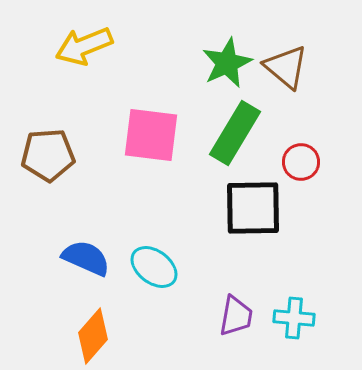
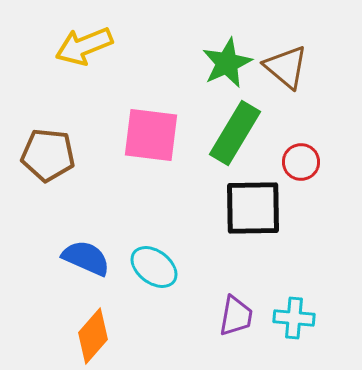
brown pentagon: rotated 10 degrees clockwise
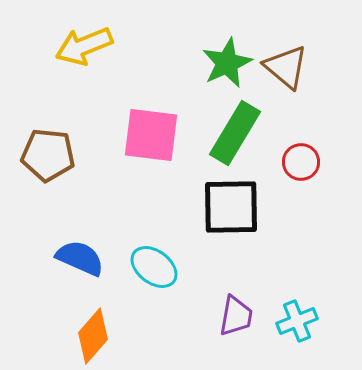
black square: moved 22 px left, 1 px up
blue semicircle: moved 6 px left
cyan cross: moved 3 px right, 3 px down; rotated 27 degrees counterclockwise
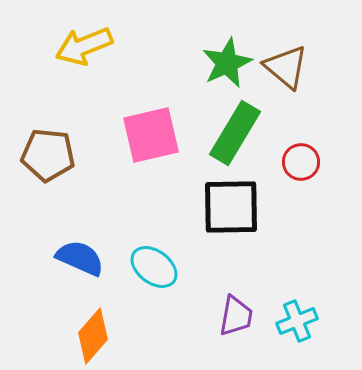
pink square: rotated 20 degrees counterclockwise
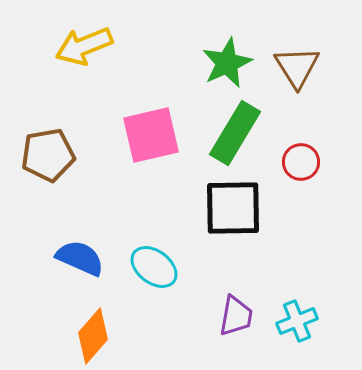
brown triangle: moved 11 px right; rotated 18 degrees clockwise
brown pentagon: rotated 16 degrees counterclockwise
black square: moved 2 px right, 1 px down
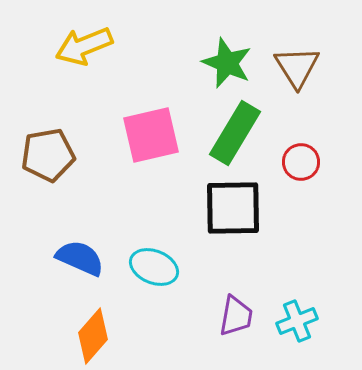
green star: rotated 24 degrees counterclockwise
cyan ellipse: rotated 15 degrees counterclockwise
